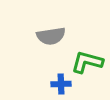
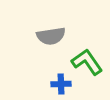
green L-shape: rotated 40 degrees clockwise
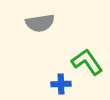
gray semicircle: moved 11 px left, 13 px up
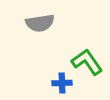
blue cross: moved 1 px right, 1 px up
